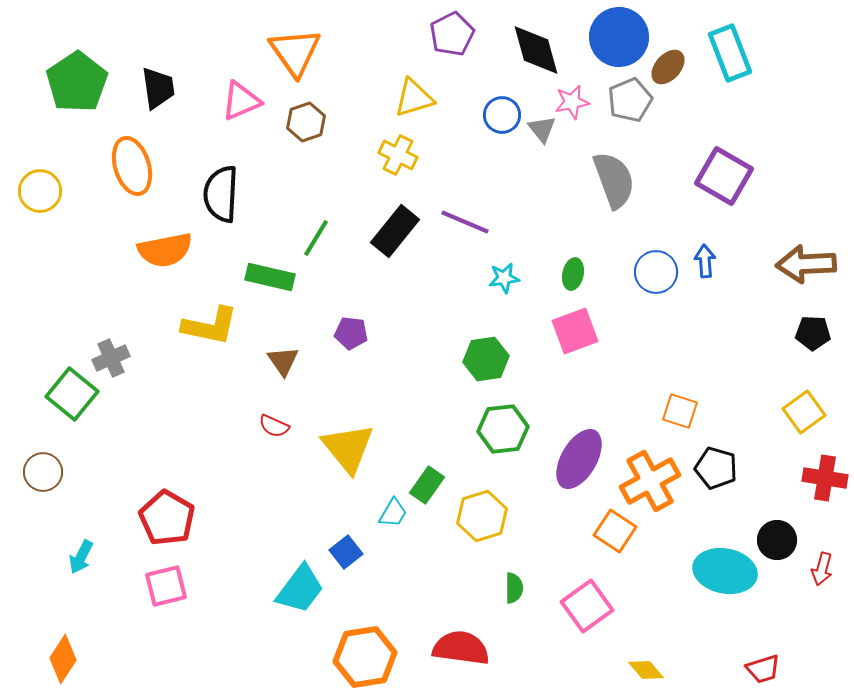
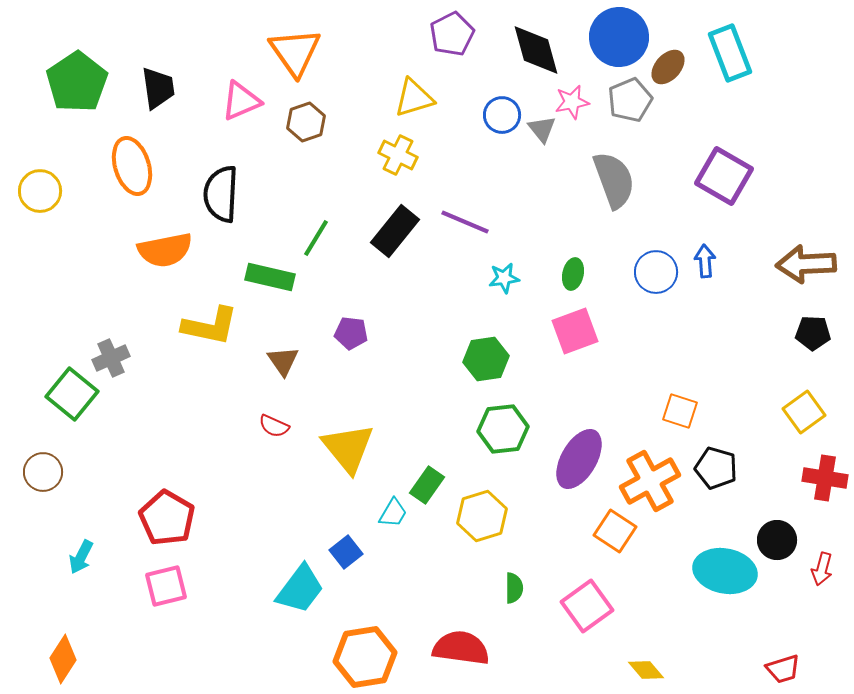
red trapezoid at (763, 669): moved 20 px right
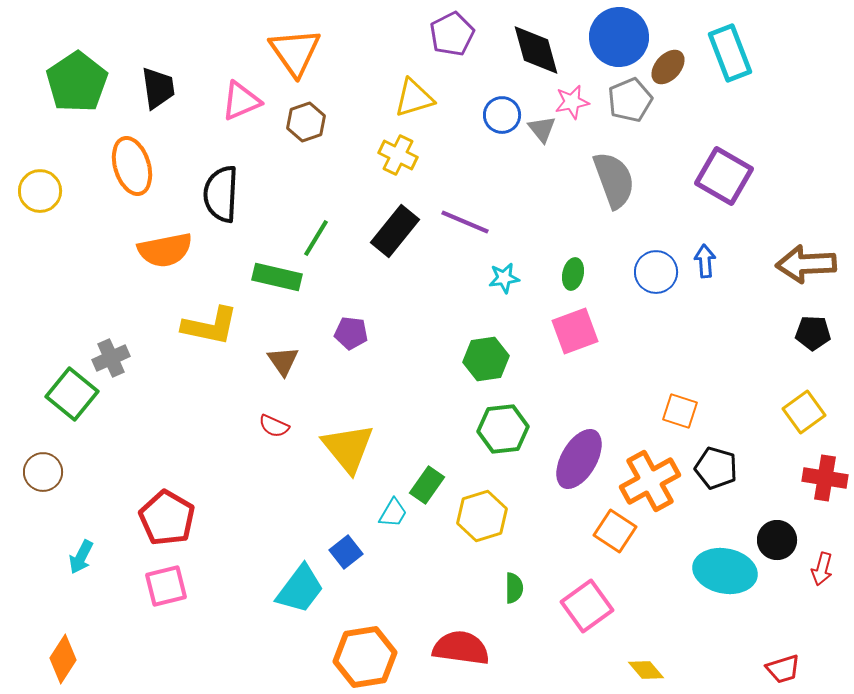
green rectangle at (270, 277): moved 7 px right
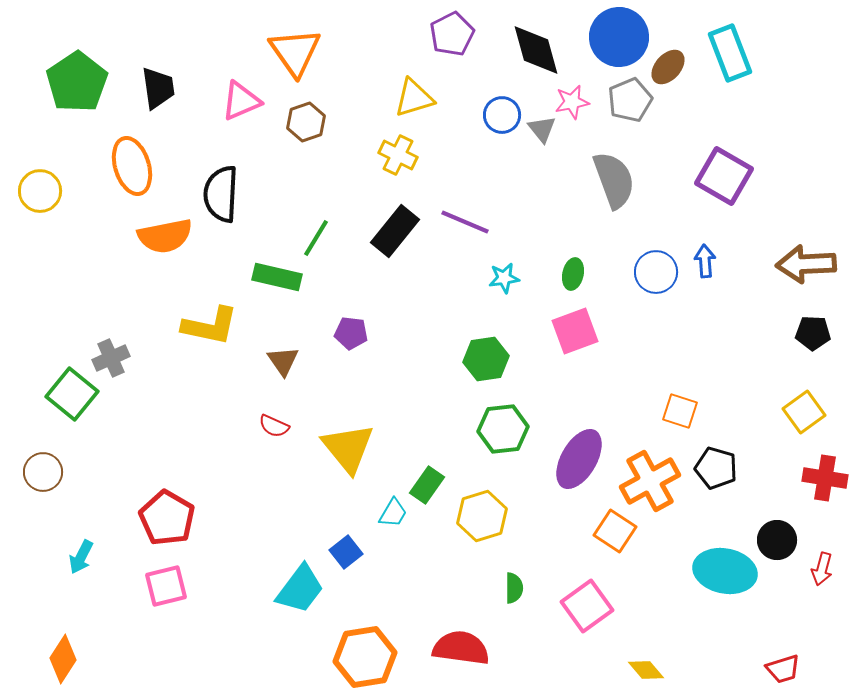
orange semicircle at (165, 250): moved 14 px up
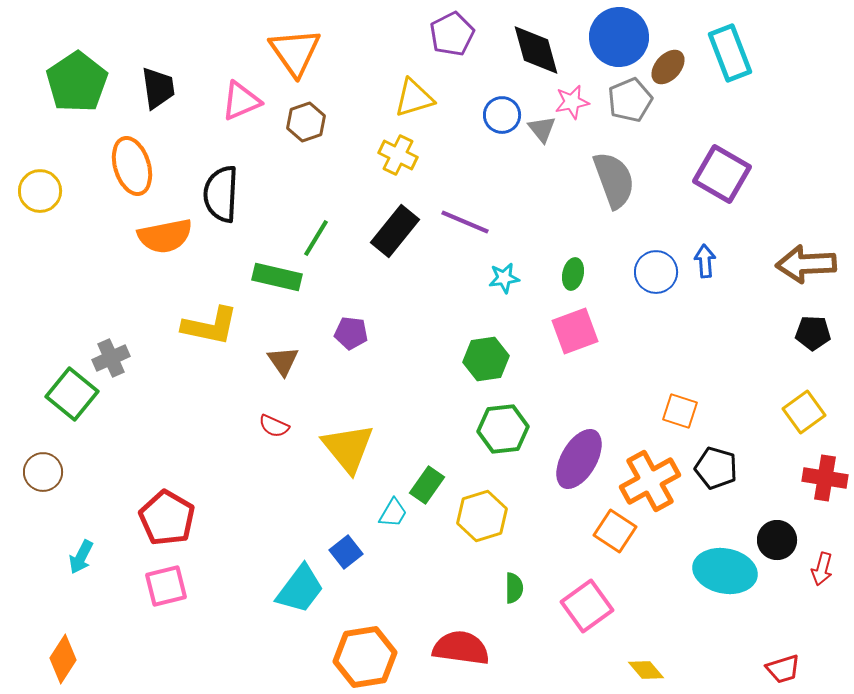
purple square at (724, 176): moved 2 px left, 2 px up
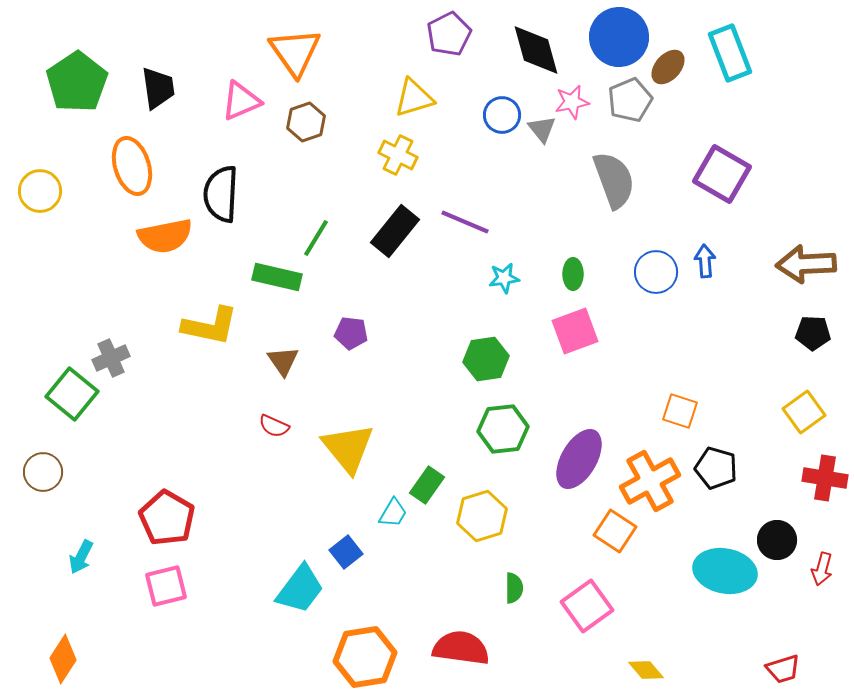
purple pentagon at (452, 34): moved 3 px left
green ellipse at (573, 274): rotated 12 degrees counterclockwise
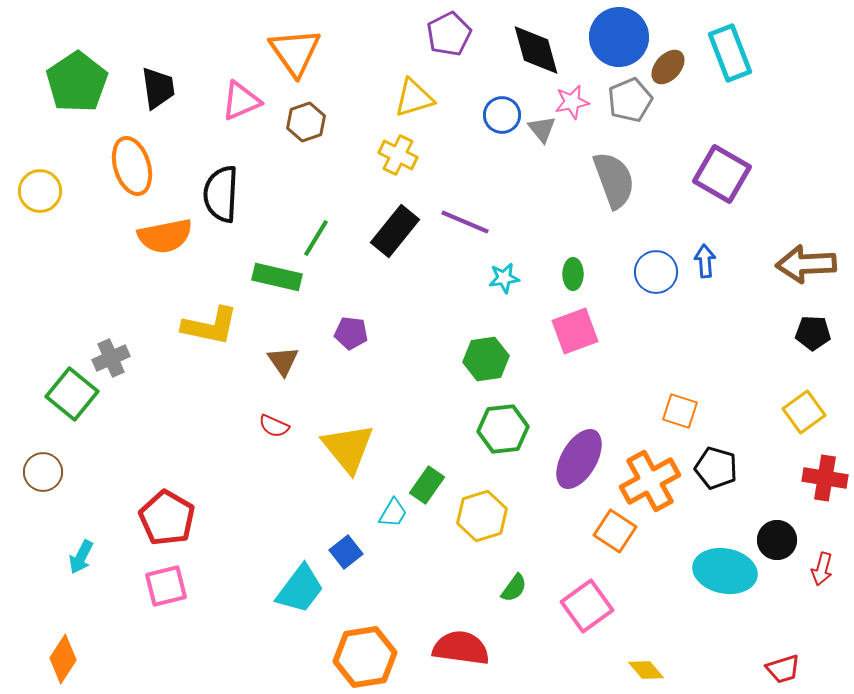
green semicircle at (514, 588): rotated 36 degrees clockwise
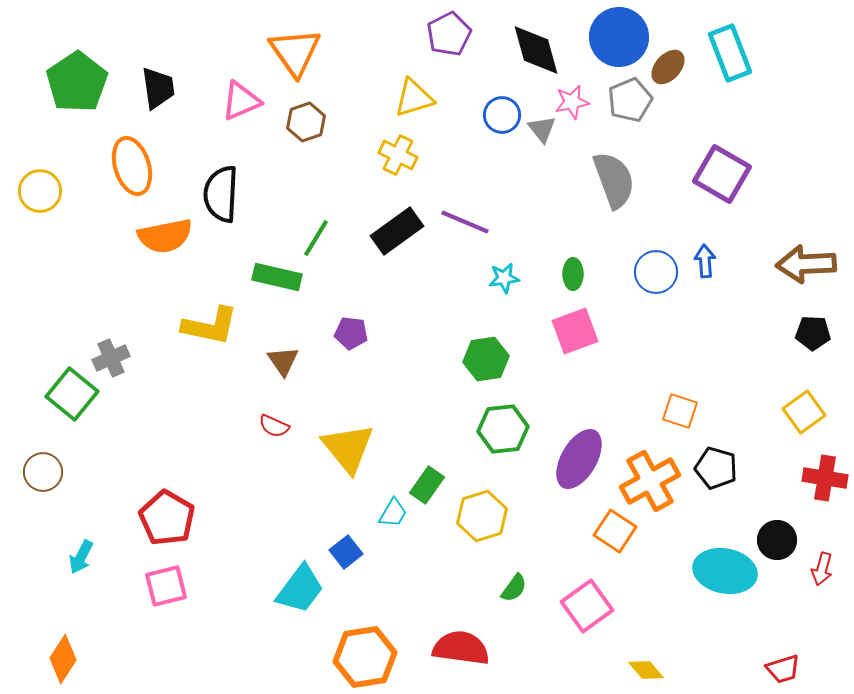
black rectangle at (395, 231): moved 2 px right; rotated 15 degrees clockwise
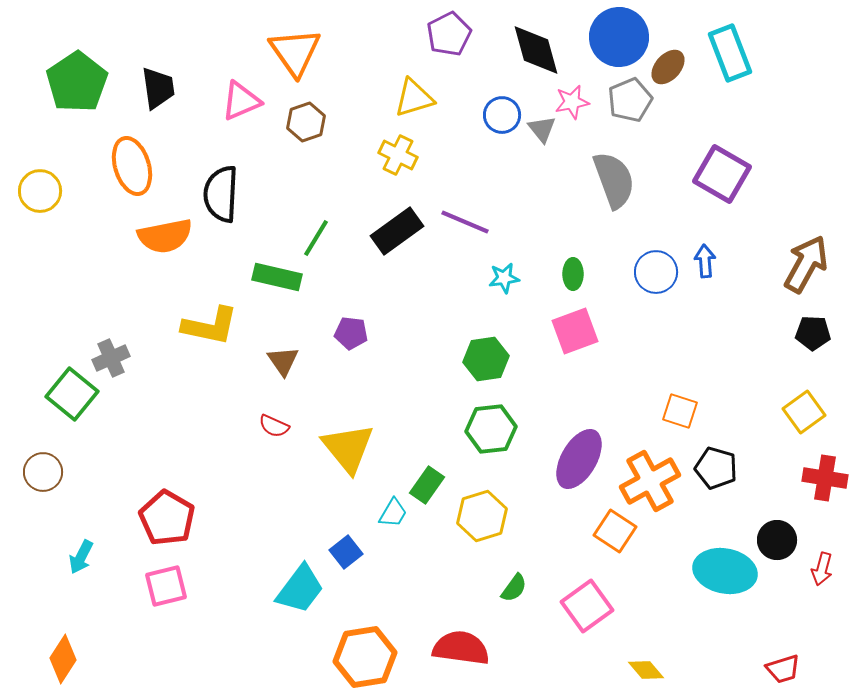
brown arrow at (806, 264): rotated 122 degrees clockwise
green hexagon at (503, 429): moved 12 px left
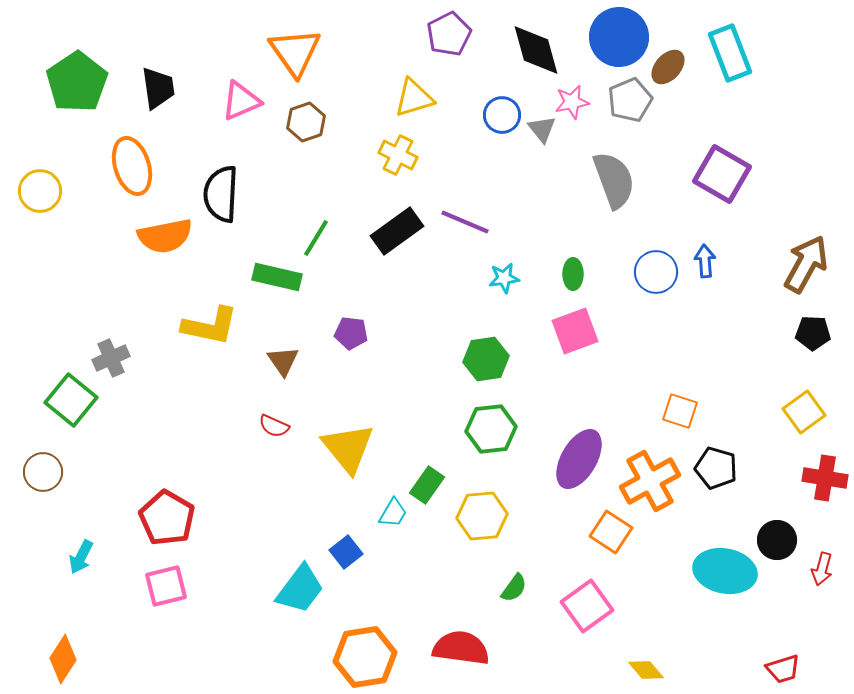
green square at (72, 394): moved 1 px left, 6 px down
yellow hexagon at (482, 516): rotated 12 degrees clockwise
orange square at (615, 531): moved 4 px left, 1 px down
